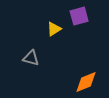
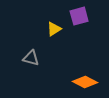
orange diamond: moved 1 px left; rotated 50 degrees clockwise
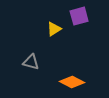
gray triangle: moved 4 px down
orange diamond: moved 13 px left
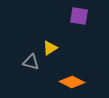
purple square: rotated 24 degrees clockwise
yellow triangle: moved 4 px left, 19 px down
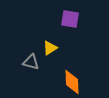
purple square: moved 9 px left, 3 px down
orange diamond: rotated 60 degrees clockwise
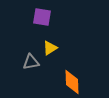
purple square: moved 28 px left, 2 px up
gray triangle: rotated 24 degrees counterclockwise
